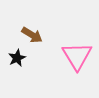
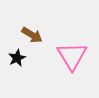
pink triangle: moved 5 px left
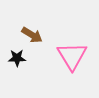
black star: rotated 24 degrees clockwise
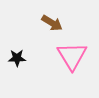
brown arrow: moved 20 px right, 12 px up
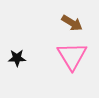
brown arrow: moved 20 px right
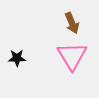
brown arrow: rotated 35 degrees clockwise
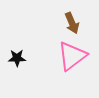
pink triangle: rotated 24 degrees clockwise
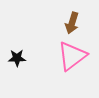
brown arrow: rotated 40 degrees clockwise
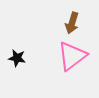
black star: rotated 12 degrees clockwise
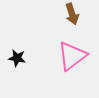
brown arrow: moved 9 px up; rotated 35 degrees counterclockwise
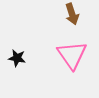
pink triangle: moved 1 px up; rotated 28 degrees counterclockwise
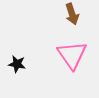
black star: moved 6 px down
